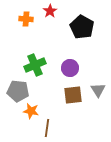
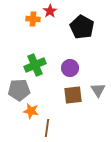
orange cross: moved 7 px right
gray pentagon: moved 1 px right, 1 px up; rotated 10 degrees counterclockwise
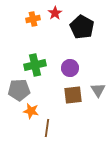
red star: moved 5 px right, 2 px down
orange cross: rotated 16 degrees counterclockwise
green cross: rotated 10 degrees clockwise
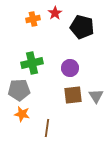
black pentagon: rotated 15 degrees counterclockwise
green cross: moved 3 px left, 2 px up
gray triangle: moved 2 px left, 6 px down
orange star: moved 9 px left, 3 px down
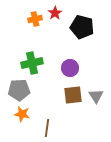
orange cross: moved 2 px right
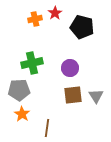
orange star: rotated 21 degrees clockwise
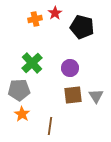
green cross: rotated 30 degrees counterclockwise
brown line: moved 3 px right, 2 px up
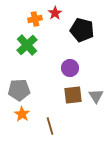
black pentagon: moved 3 px down
green cross: moved 5 px left, 18 px up
brown line: rotated 24 degrees counterclockwise
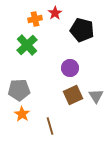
brown square: rotated 18 degrees counterclockwise
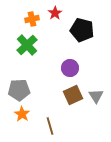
orange cross: moved 3 px left
